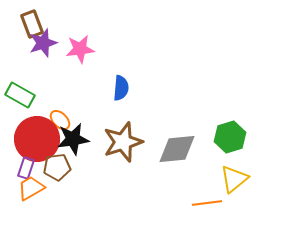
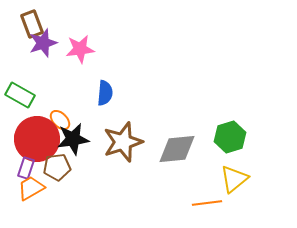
blue semicircle: moved 16 px left, 5 px down
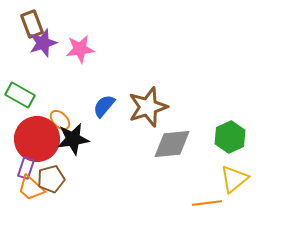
blue semicircle: moved 1 px left, 13 px down; rotated 145 degrees counterclockwise
green hexagon: rotated 8 degrees counterclockwise
brown star: moved 25 px right, 35 px up
gray diamond: moved 5 px left, 5 px up
brown pentagon: moved 6 px left, 12 px down; rotated 8 degrees counterclockwise
orange trapezoid: rotated 108 degrees counterclockwise
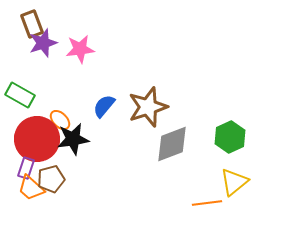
gray diamond: rotated 15 degrees counterclockwise
yellow triangle: moved 3 px down
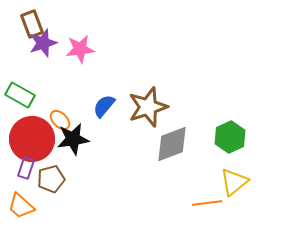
red circle: moved 5 px left
orange trapezoid: moved 10 px left, 18 px down
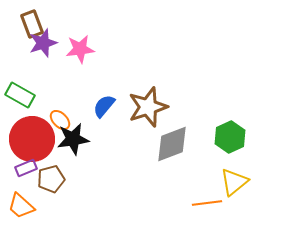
purple rectangle: rotated 50 degrees clockwise
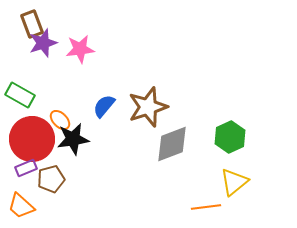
orange line: moved 1 px left, 4 px down
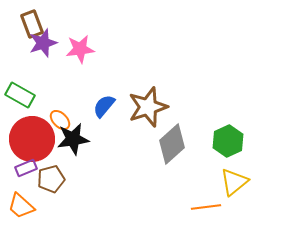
green hexagon: moved 2 px left, 4 px down
gray diamond: rotated 21 degrees counterclockwise
